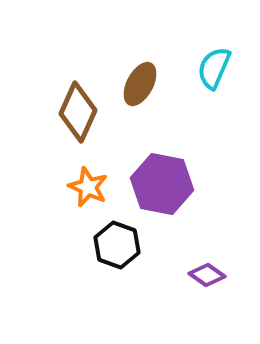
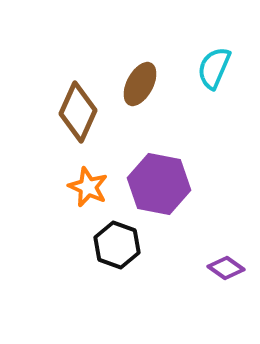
purple hexagon: moved 3 px left
purple diamond: moved 19 px right, 7 px up
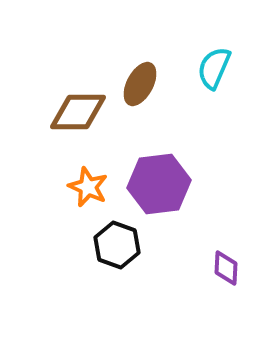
brown diamond: rotated 66 degrees clockwise
purple hexagon: rotated 18 degrees counterclockwise
purple diamond: rotated 57 degrees clockwise
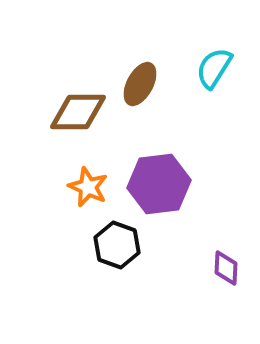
cyan semicircle: rotated 9 degrees clockwise
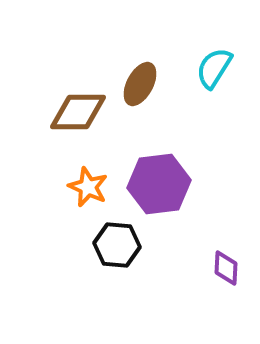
black hexagon: rotated 15 degrees counterclockwise
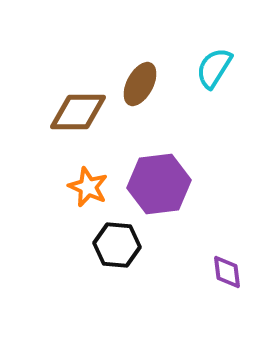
purple diamond: moved 1 px right, 4 px down; rotated 9 degrees counterclockwise
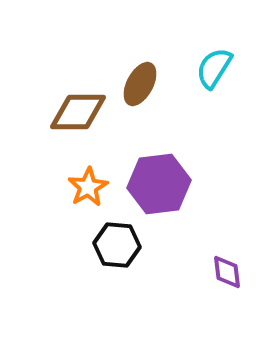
orange star: rotated 18 degrees clockwise
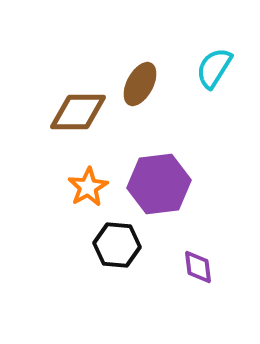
purple diamond: moved 29 px left, 5 px up
